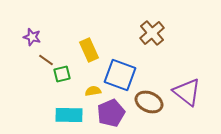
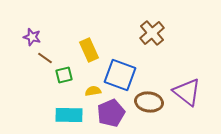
brown line: moved 1 px left, 2 px up
green square: moved 2 px right, 1 px down
brown ellipse: rotated 16 degrees counterclockwise
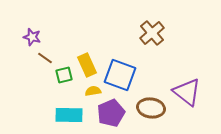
yellow rectangle: moved 2 px left, 15 px down
brown ellipse: moved 2 px right, 6 px down
